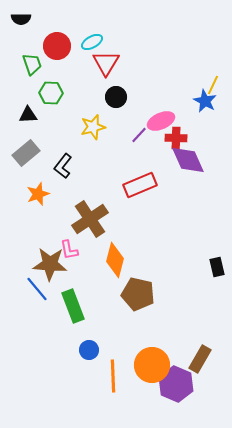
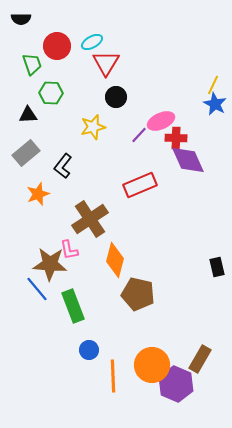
blue star: moved 10 px right, 3 px down
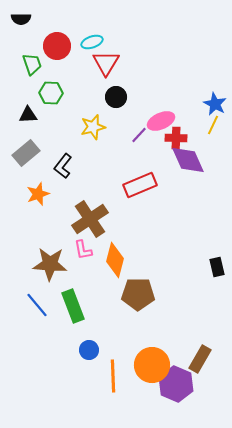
cyan ellipse: rotated 10 degrees clockwise
yellow line: moved 40 px down
pink L-shape: moved 14 px right
blue line: moved 16 px down
brown pentagon: rotated 12 degrees counterclockwise
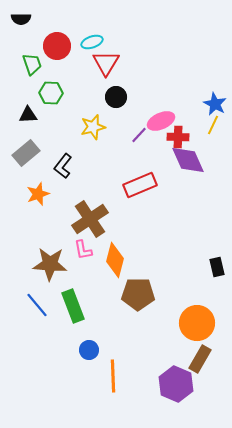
red cross: moved 2 px right, 1 px up
orange circle: moved 45 px right, 42 px up
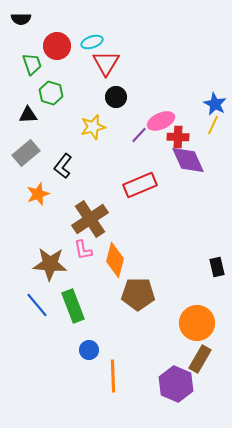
green hexagon: rotated 15 degrees clockwise
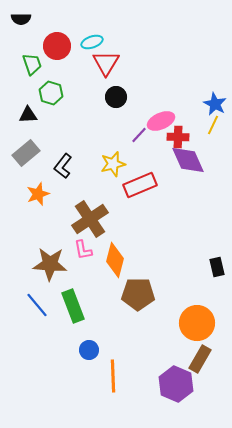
yellow star: moved 20 px right, 37 px down
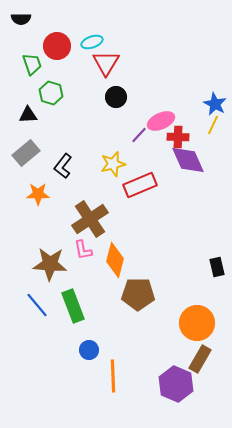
orange star: rotated 20 degrees clockwise
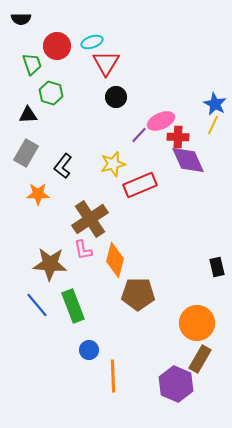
gray rectangle: rotated 20 degrees counterclockwise
